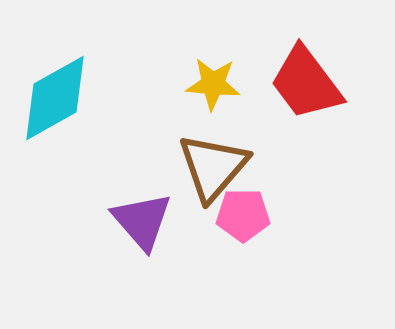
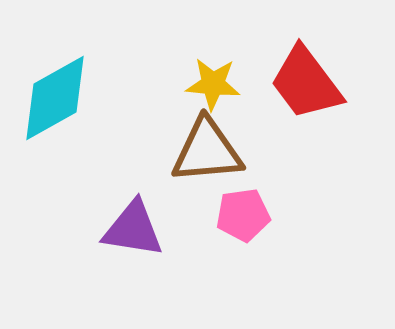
brown triangle: moved 6 px left, 16 px up; rotated 44 degrees clockwise
pink pentagon: rotated 8 degrees counterclockwise
purple triangle: moved 9 px left, 8 px down; rotated 40 degrees counterclockwise
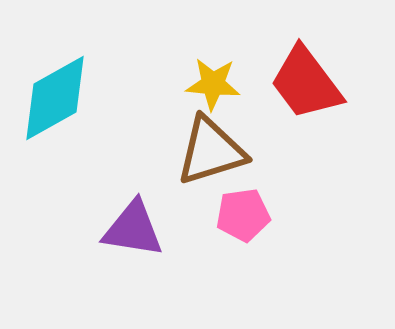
brown triangle: moved 4 px right; rotated 12 degrees counterclockwise
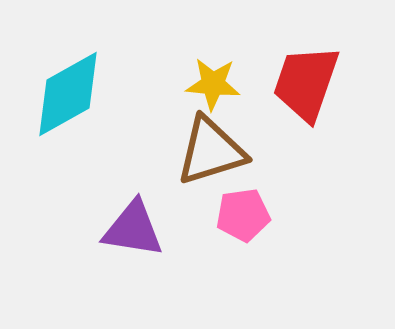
red trapezoid: rotated 56 degrees clockwise
cyan diamond: moved 13 px right, 4 px up
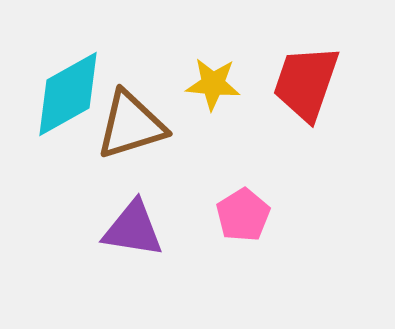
brown triangle: moved 80 px left, 26 px up
pink pentagon: rotated 24 degrees counterclockwise
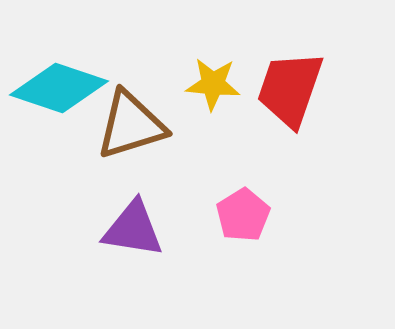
red trapezoid: moved 16 px left, 6 px down
cyan diamond: moved 9 px left, 6 px up; rotated 48 degrees clockwise
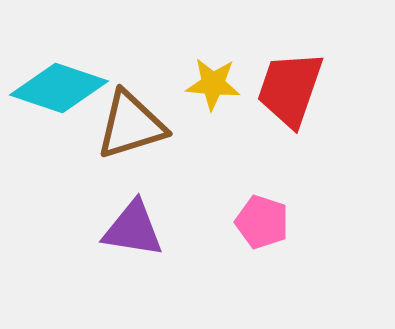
pink pentagon: moved 19 px right, 7 px down; rotated 22 degrees counterclockwise
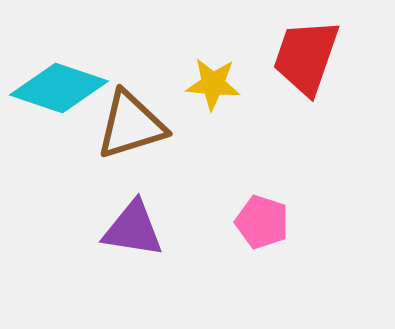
red trapezoid: moved 16 px right, 32 px up
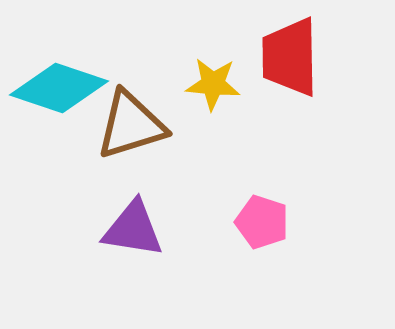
red trapezoid: moved 16 px left; rotated 20 degrees counterclockwise
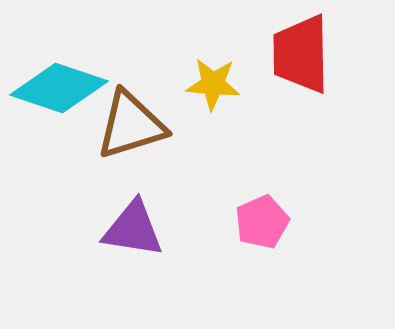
red trapezoid: moved 11 px right, 3 px up
pink pentagon: rotated 30 degrees clockwise
